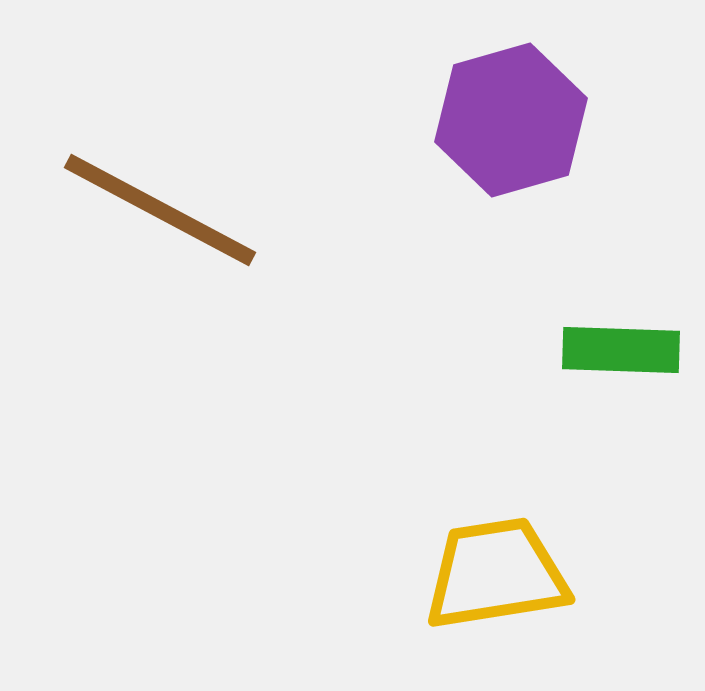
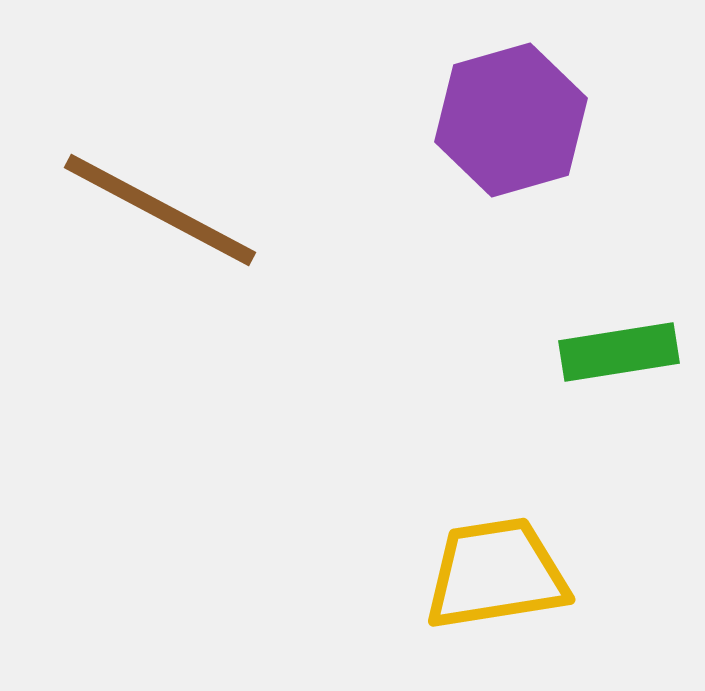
green rectangle: moved 2 px left, 2 px down; rotated 11 degrees counterclockwise
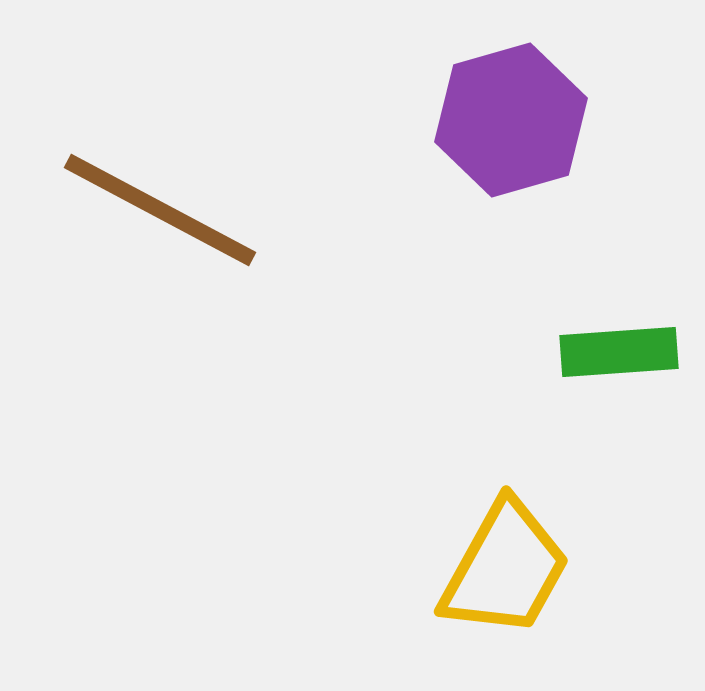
green rectangle: rotated 5 degrees clockwise
yellow trapezoid: moved 9 px right, 5 px up; rotated 128 degrees clockwise
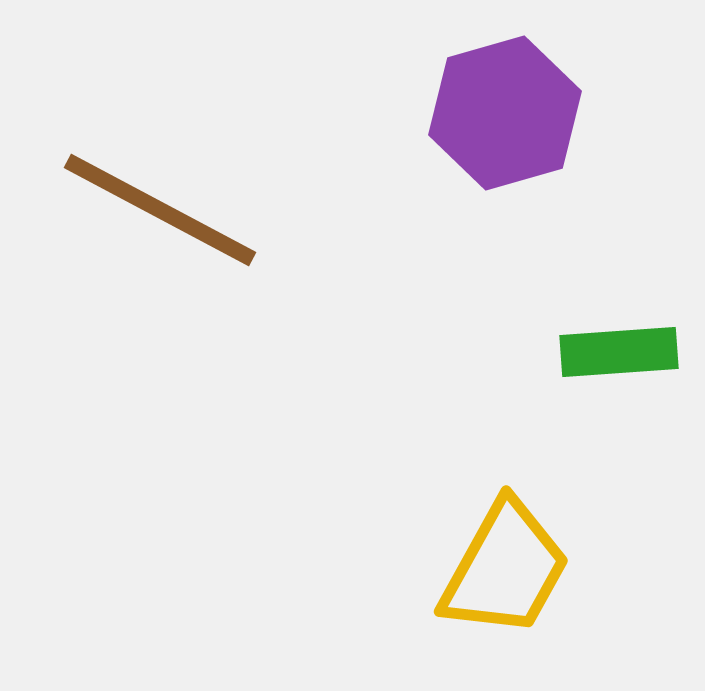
purple hexagon: moved 6 px left, 7 px up
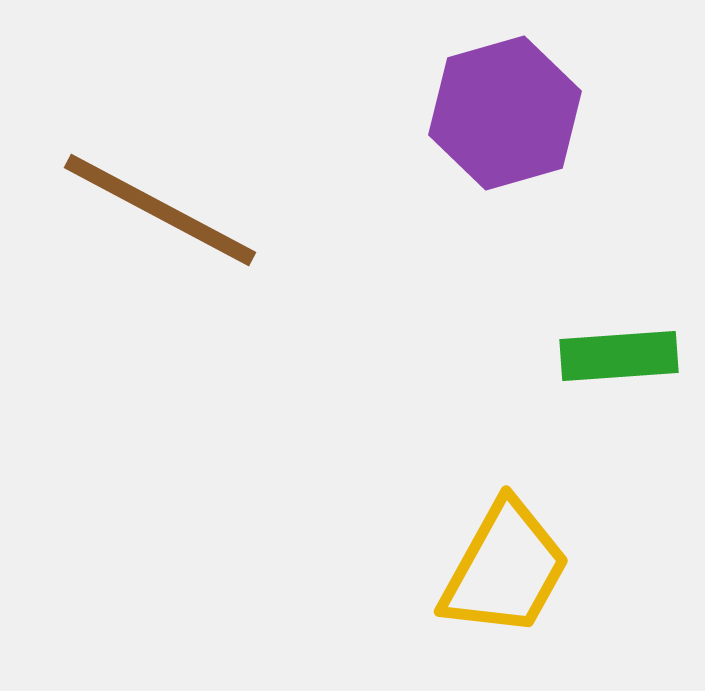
green rectangle: moved 4 px down
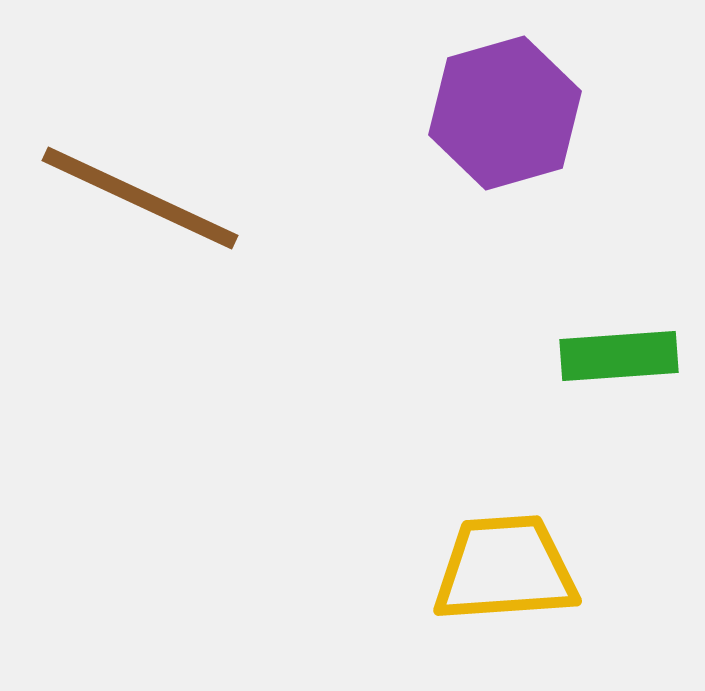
brown line: moved 20 px left, 12 px up; rotated 3 degrees counterclockwise
yellow trapezoid: rotated 123 degrees counterclockwise
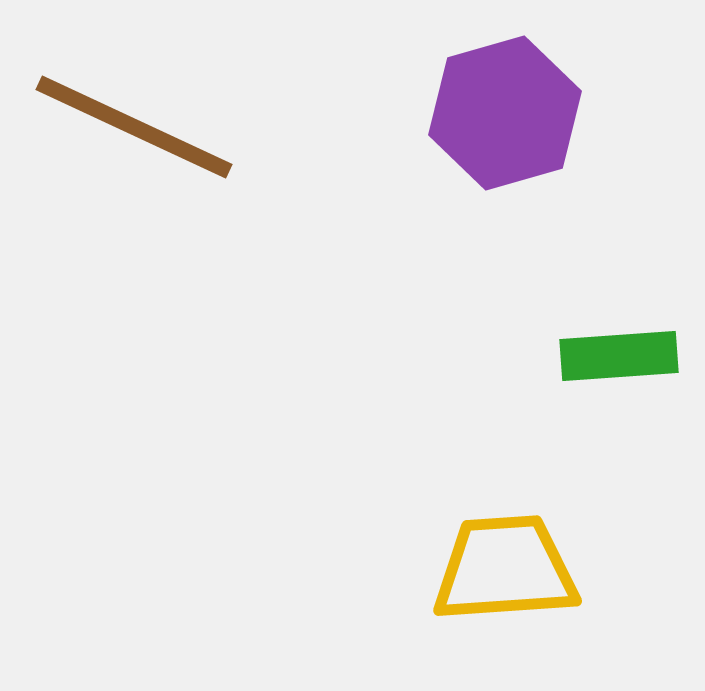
brown line: moved 6 px left, 71 px up
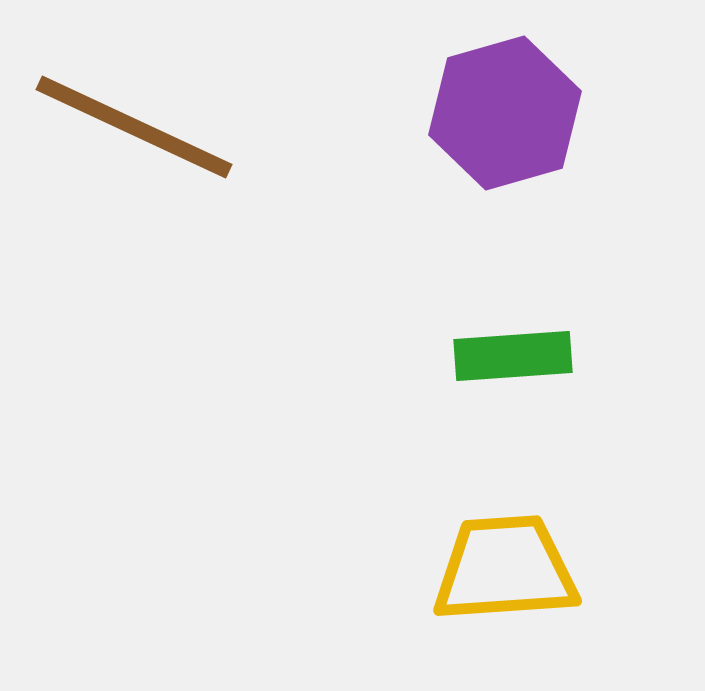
green rectangle: moved 106 px left
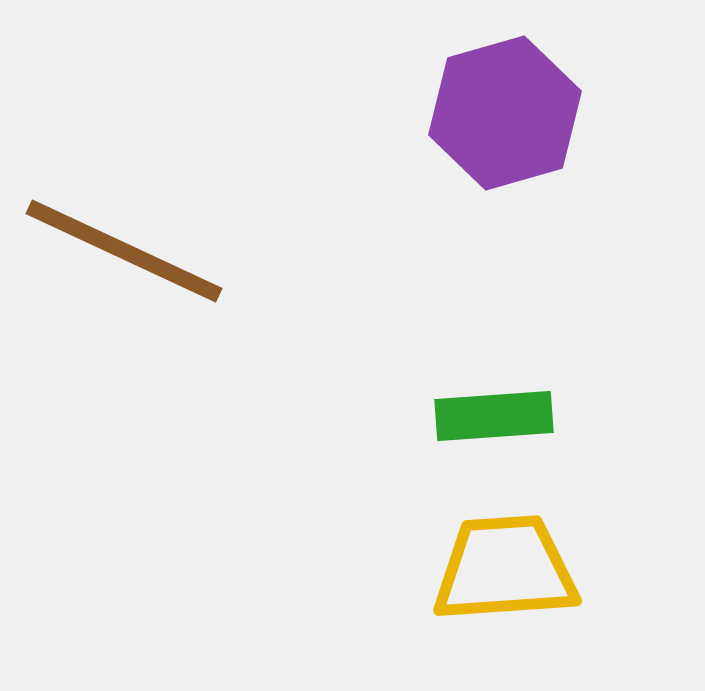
brown line: moved 10 px left, 124 px down
green rectangle: moved 19 px left, 60 px down
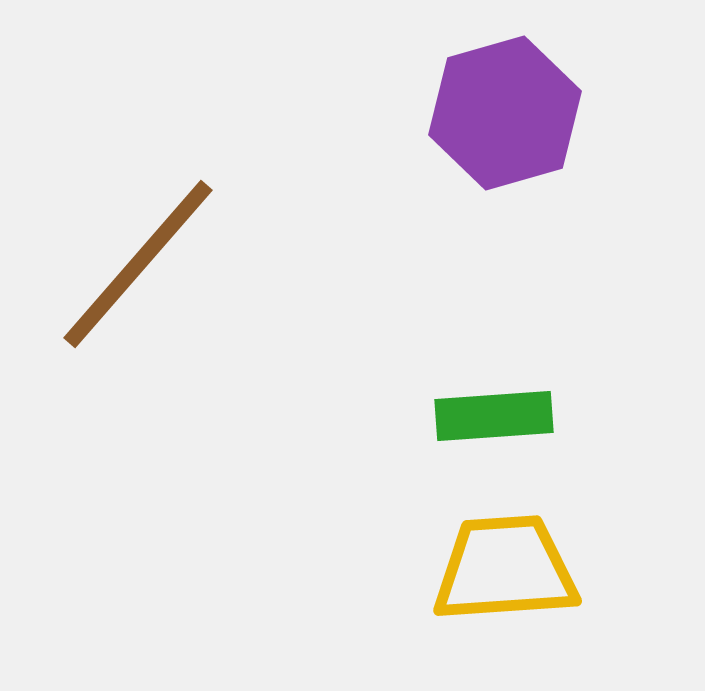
brown line: moved 14 px right, 13 px down; rotated 74 degrees counterclockwise
